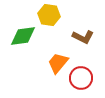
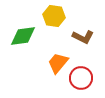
yellow hexagon: moved 5 px right, 1 px down
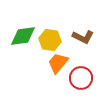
yellow hexagon: moved 4 px left, 24 px down
